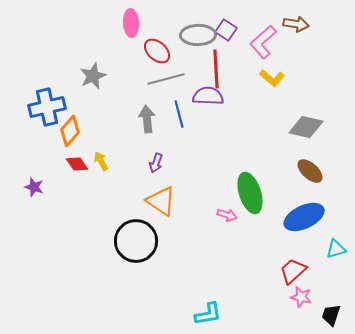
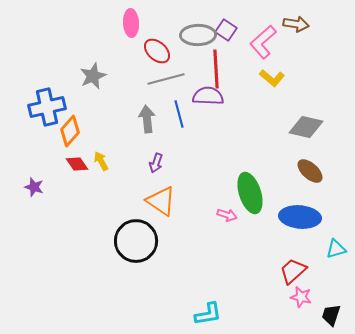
blue ellipse: moved 4 px left; rotated 30 degrees clockwise
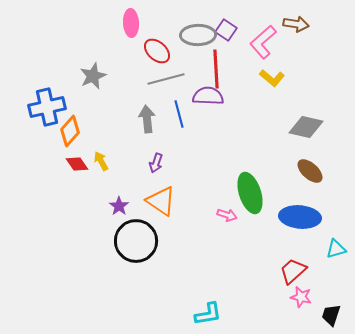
purple star: moved 85 px right, 19 px down; rotated 18 degrees clockwise
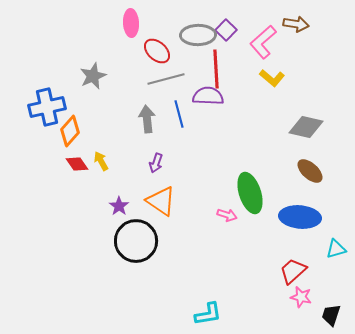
purple square: rotated 10 degrees clockwise
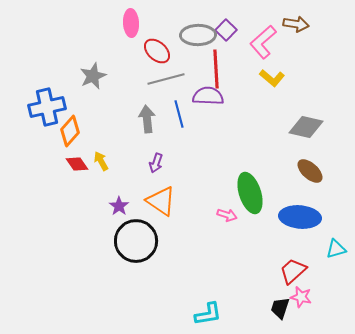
black trapezoid: moved 51 px left, 7 px up
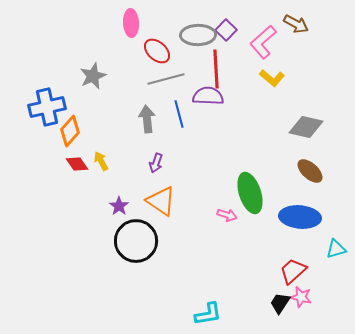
brown arrow: rotated 20 degrees clockwise
black trapezoid: moved 5 px up; rotated 15 degrees clockwise
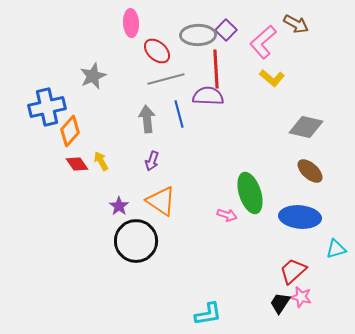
purple arrow: moved 4 px left, 2 px up
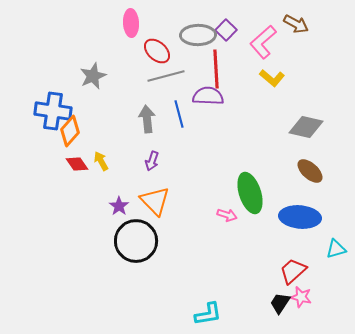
gray line: moved 3 px up
blue cross: moved 6 px right, 4 px down; rotated 21 degrees clockwise
orange triangle: moved 6 px left; rotated 12 degrees clockwise
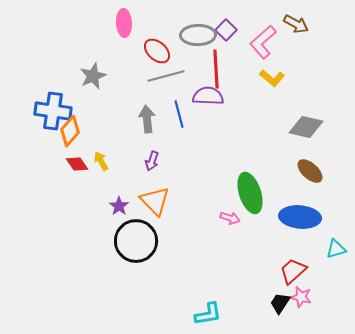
pink ellipse: moved 7 px left
pink arrow: moved 3 px right, 3 px down
